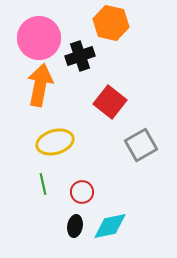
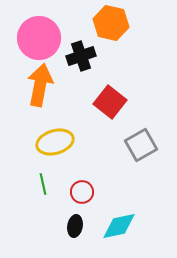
black cross: moved 1 px right
cyan diamond: moved 9 px right
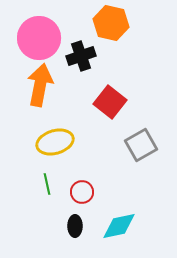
green line: moved 4 px right
black ellipse: rotated 10 degrees counterclockwise
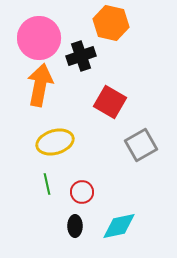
red square: rotated 8 degrees counterclockwise
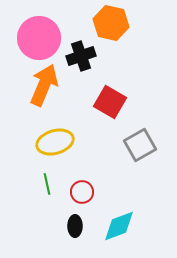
orange arrow: moved 4 px right; rotated 12 degrees clockwise
gray square: moved 1 px left
cyan diamond: rotated 9 degrees counterclockwise
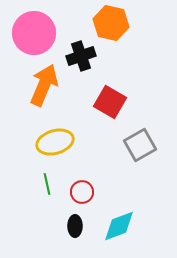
pink circle: moved 5 px left, 5 px up
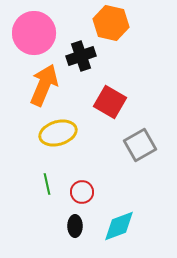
yellow ellipse: moved 3 px right, 9 px up
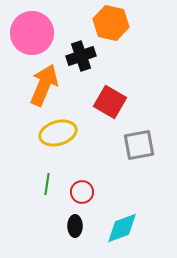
pink circle: moved 2 px left
gray square: moved 1 px left; rotated 20 degrees clockwise
green line: rotated 20 degrees clockwise
cyan diamond: moved 3 px right, 2 px down
